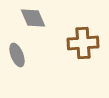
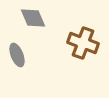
brown cross: rotated 24 degrees clockwise
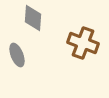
gray diamond: rotated 28 degrees clockwise
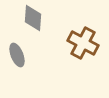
brown cross: rotated 8 degrees clockwise
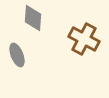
brown cross: moved 1 px right, 4 px up
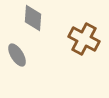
gray ellipse: rotated 10 degrees counterclockwise
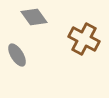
gray diamond: moved 1 px right, 1 px up; rotated 40 degrees counterclockwise
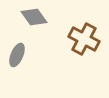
gray ellipse: rotated 55 degrees clockwise
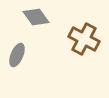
gray diamond: moved 2 px right
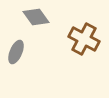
gray ellipse: moved 1 px left, 3 px up
